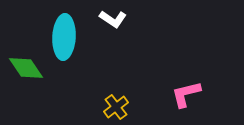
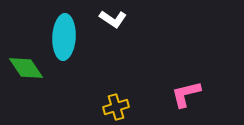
yellow cross: rotated 20 degrees clockwise
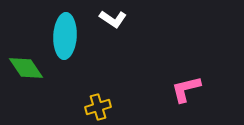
cyan ellipse: moved 1 px right, 1 px up
pink L-shape: moved 5 px up
yellow cross: moved 18 px left
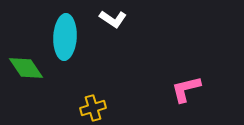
cyan ellipse: moved 1 px down
yellow cross: moved 5 px left, 1 px down
